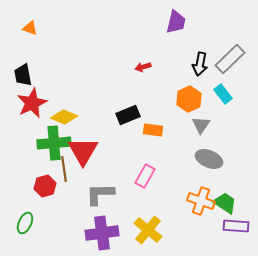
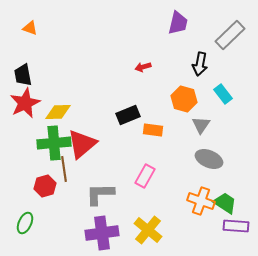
purple trapezoid: moved 2 px right, 1 px down
gray rectangle: moved 24 px up
orange hexagon: moved 5 px left; rotated 20 degrees counterclockwise
red star: moved 7 px left
yellow diamond: moved 6 px left, 5 px up; rotated 24 degrees counterclockwise
red triangle: moved 1 px left, 7 px up; rotated 20 degrees clockwise
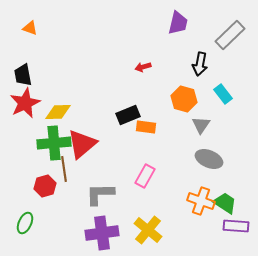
orange rectangle: moved 7 px left, 3 px up
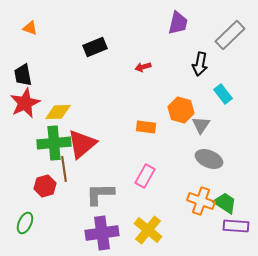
orange hexagon: moved 3 px left, 11 px down
black rectangle: moved 33 px left, 68 px up
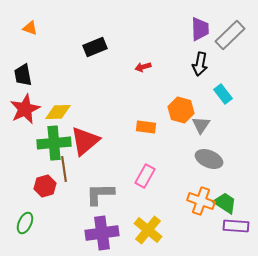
purple trapezoid: moved 22 px right, 6 px down; rotated 15 degrees counterclockwise
red star: moved 6 px down
red triangle: moved 3 px right, 3 px up
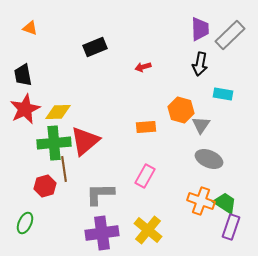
cyan rectangle: rotated 42 degrees counterclockwise
orange rectangle: rotated 12 degrees counterclockwise
purple rectangle: moved 5 px left, 1 px down; rotated 75 degrees counterclockwise
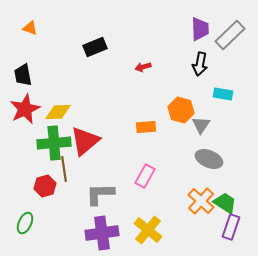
orange cross: rotated 24 degrees clockwise
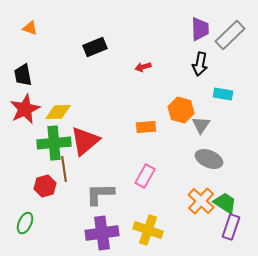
yellow cross: rotated 20 degrees counterclockwise
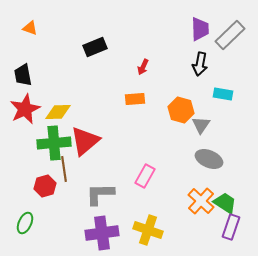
red arrow: rotated 49 degrees counterclockwise
orange rectangle: moved 11 px left, 28 px up
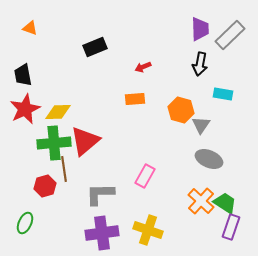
red arrow: rotated 42 degrees clockwise
